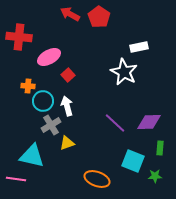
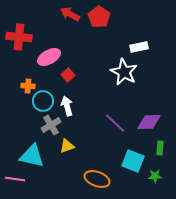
yellow triangle: moved 3 px down
pink line: moved 1 px left
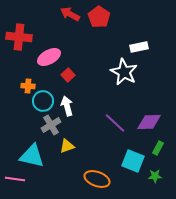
green rectangle: moved 2 px left; rotated 24 degrees clockwise
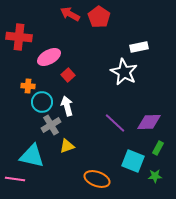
cyan circle: moved 1 px left, 1 px down
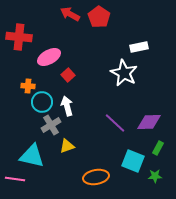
white star: moved 1 px down
orange ellipse: moved 1 px left, 2 px up; rotated 30 degrees counterclockwise
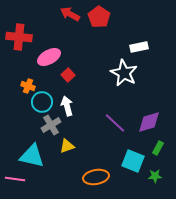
orange cross: rotated 16 degrees clockwise
purple diamond: rotated 15 degrees counterclockwise
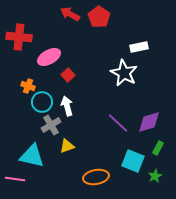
purple line: moved 3 px right
green star: rotated 24 degrees counterclockwise
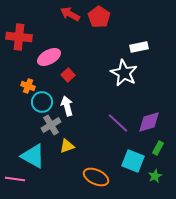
cyan triangle: moved 1 px right; rotated 16 degrees clockwise
orange ellipse: rotated 35 degrees clockwise
